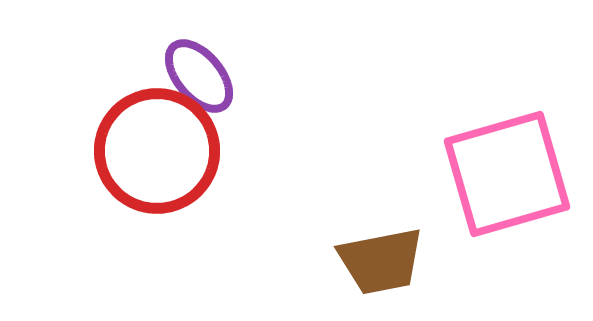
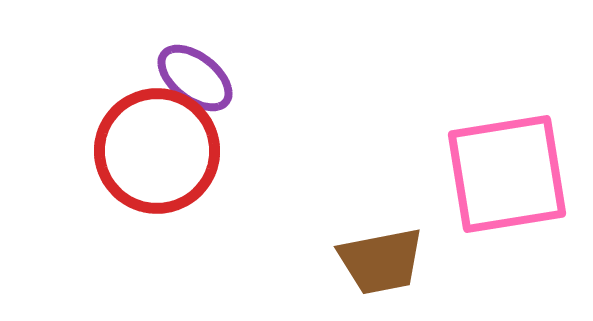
purple ellipse: moved 4 px left, 2 px down; rotated 12 degrees counterclockwise
pink square: rotated 7 degrees clockwise
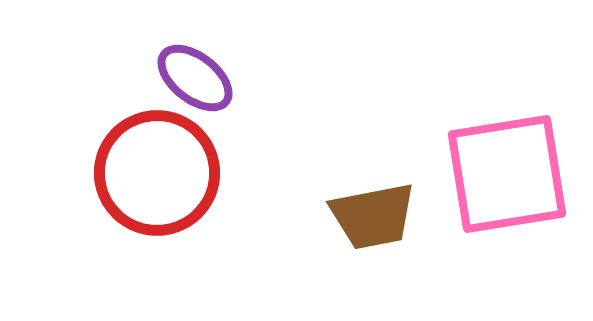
red circle: moved 22 px down
brown trapezoid: moved 8 px left, 45 px up
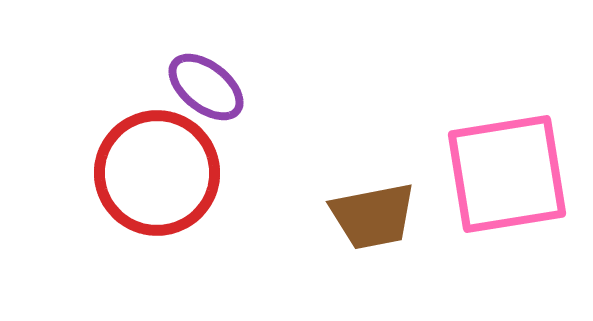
purple ellipse: moved 11 px right, 9 px down
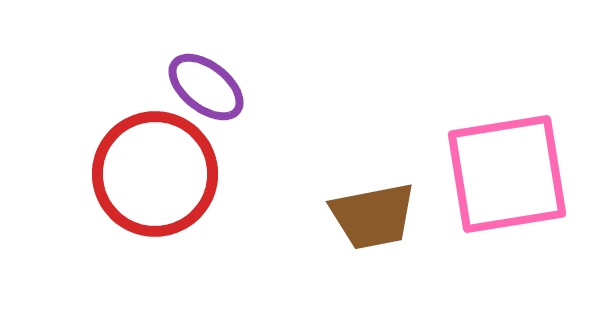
red circle: moved 2 px left, 1 px down
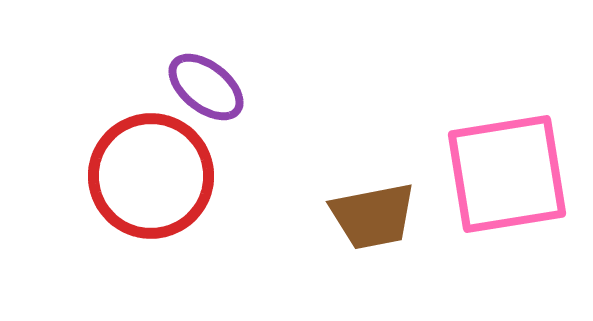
red circle: moved 4 px left, 2 px down
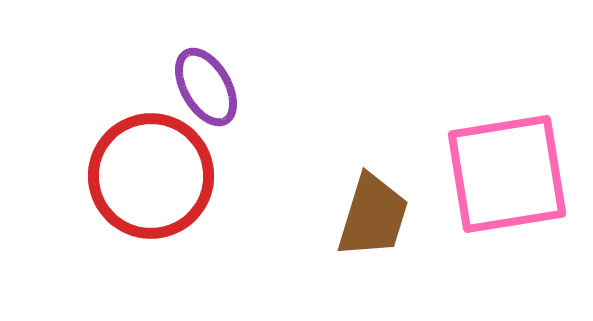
purple ellipse: rotated 22 degrees clockwise
brown trapezoid: rotated 62 degrees counterclockwise
